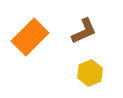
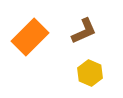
yellow hexagon: rotated 15 degrees counterclockwise
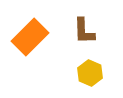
brown L-shape: rotated 112 degrees clockwise
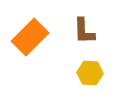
yellow hexagon: rotated 20 degrees counterclockwise
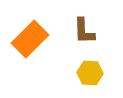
orange rectangle: moved 2 px down
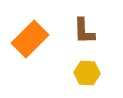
yellow hexagon: moved 3 px left
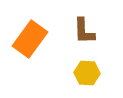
orange rectangle: rotated 9 degrees counterclockwise
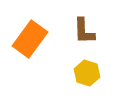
yellow hexagon: rotated 15 degrees clockwise
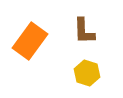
orange rectangle: moved 2 px down
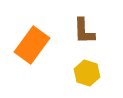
orange rectangle: moved 2 px right, 4 px down
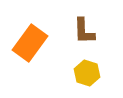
orange rectangle: moved 2 px left, 2 px up
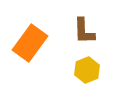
yellow hexagon: moved 3 px up; rotated 20 degrees clockwise
